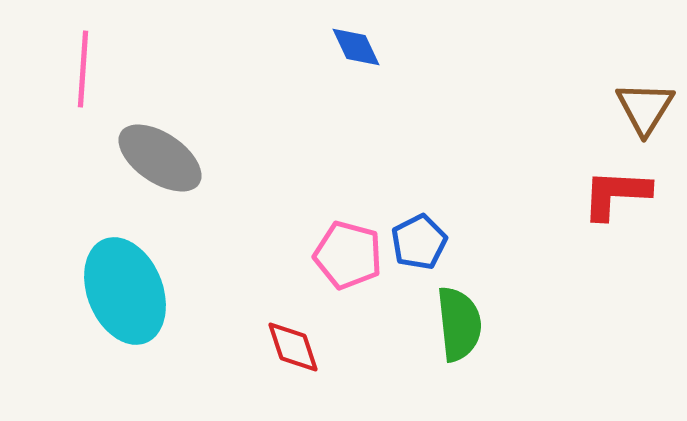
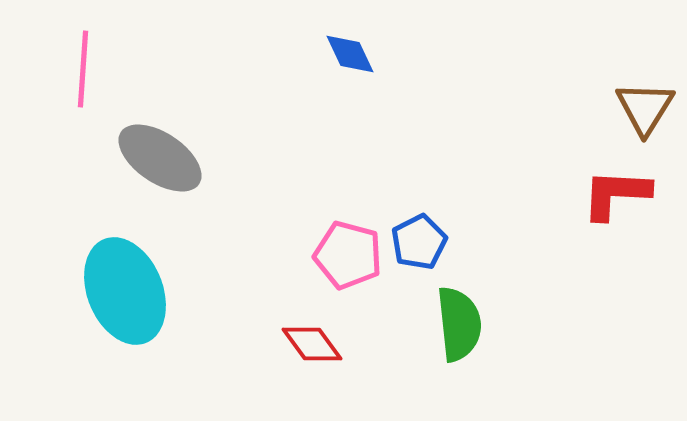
blue diamond: moved 6 px left, 7 px down
red diamond: moved 19 px right, 3 px up; rotated 18 degrees counterclockwise
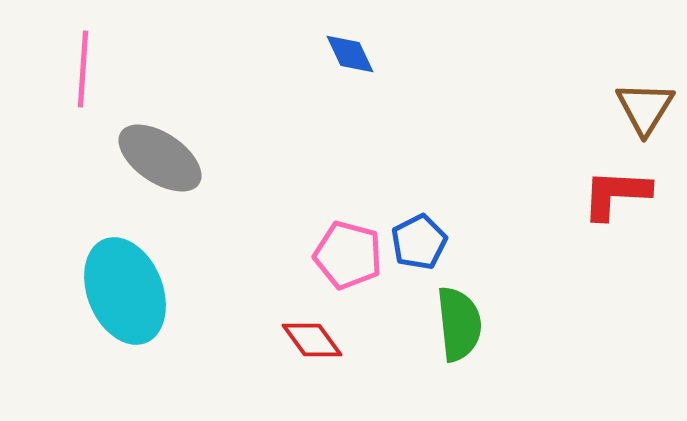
red diamond: moved 4 px up
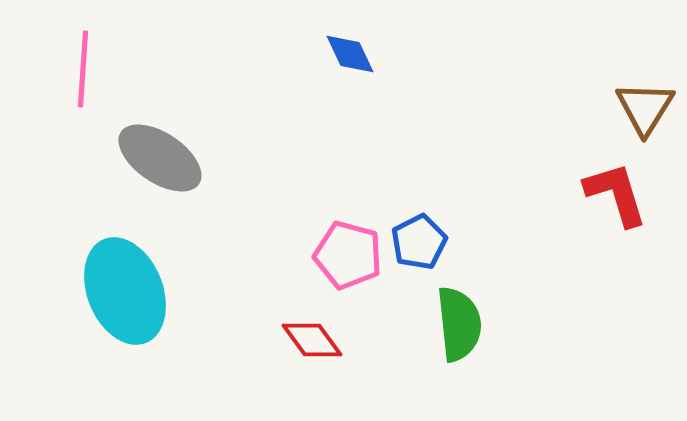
red L-shape: rotated 70 degrees clockwise
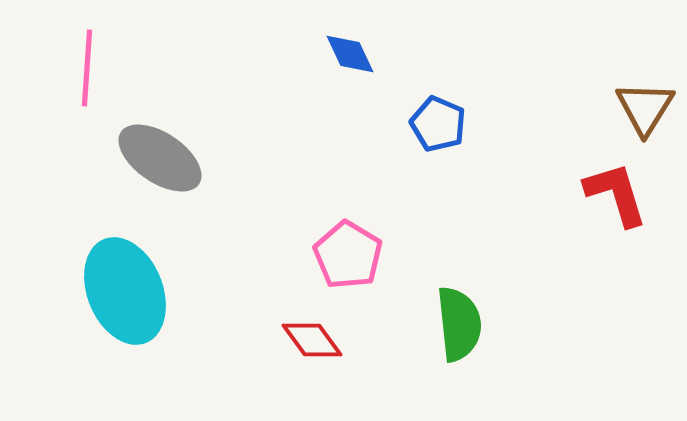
pink line: moved 4 px right, 1 px up
blue pentagon: moved 19 px right, 118 px up; rotated 22 degrees counterclockwise
pink pentagon: rotated 16 degrees clockwise
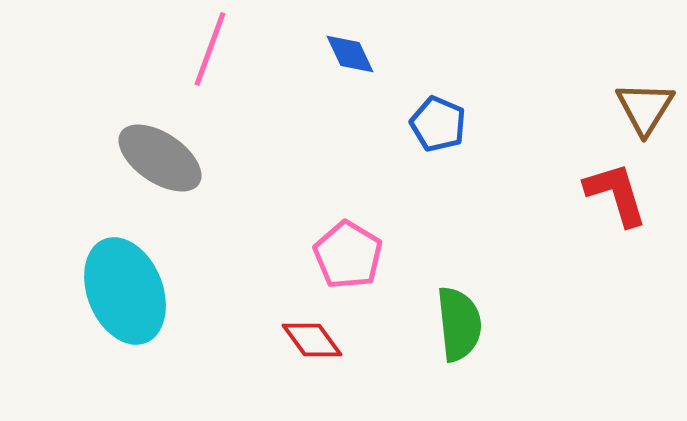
pink line: moved 123 px right, 19 px up; rotated 16 degrees clockwise
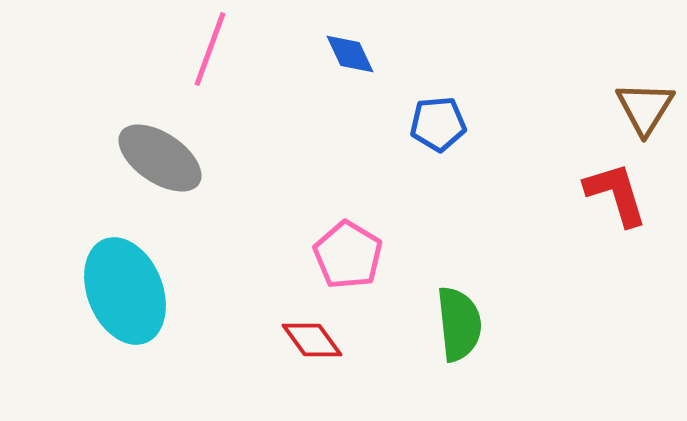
blue pentagon: rotated 28 degrees counterclockwise
